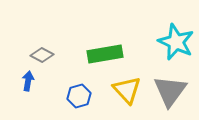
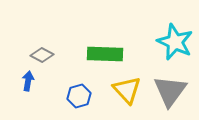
cyan star: moved 1 px left
green rectangle: rotated 12 degrees clockwise
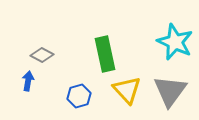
green rectangle: rotated 76 degrees clockwise
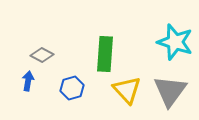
cyan star: rotated 6 degrees counterclockwise
green rectangle: rotated 16 degrees clockwise
blue hexagon: moved 7 px left, 8 px up
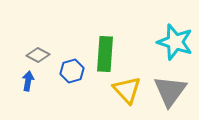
gray diamond: moved 4 px left
blue hexagon: moved 17 px up
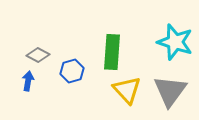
green rectangle: moved 7 px right, 2 px up
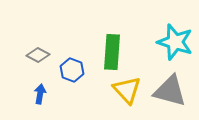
blue hexagon: moved 1 px up; rotated 25 degrees counterclockwise
blue arrow: moved 12 px right, 13 px down
gray triangle: rotated 51 degrees counterclockwise
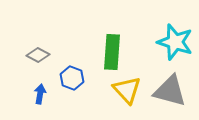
blue hexagon: moved 8 px down
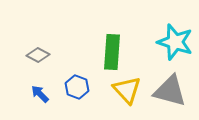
blue hexagon: moved 5 px right, 9 px down
blue arrow: rotated 54 degrees counterclockwise
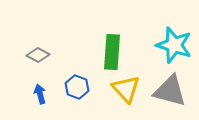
cyan star: moved 1 px left, 3 px down
yellow triangle: moved 1 px left, 1 px up
blue arrow: rotated 30 degrees clockwise
